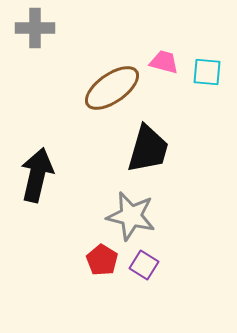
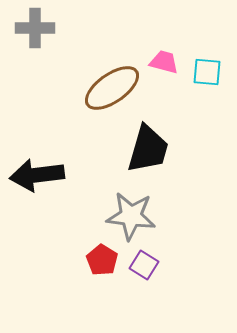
black arrow: rotated 110 degrees counterclockwise
gray star: rotated 6 degrees counterclockwise
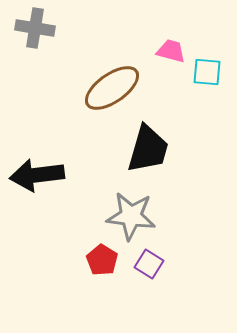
gray cross: rotated 9 degrees clockwise
pink trapezoid: moved 7 px right, 11 px up
purple square: moved 5 px right, 1 px up
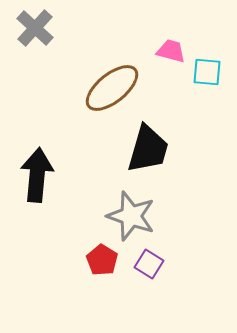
gray cross: rotated 33 degrees clockwise
brown ellipse: rotated 4 degrees counterclockwise
black arrow: rotated 102 degrees clockwise
gray star: rotated 12 degrees clockwise
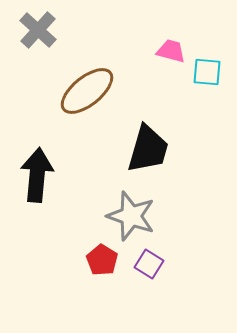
gray cross: moved 3 px right, 2 px down
brown ellipse: moved 25 px left, 3 px down
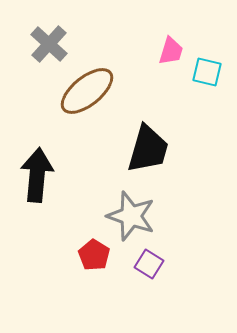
gray cross: moved 11 px right, 14 px down
pink trapezoid: rotated 92 degrees clockwise
cyan square: rotated 8 degrees clockwise
red pentagon: moved 8 px left, 5 px up
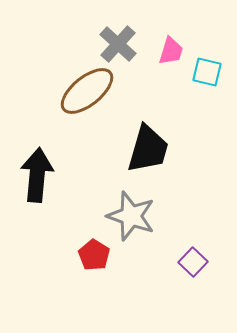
gray cross: moved 69 px right
purple square: moved 44 px right, 2 px up; rotated 12 degrees clockwise
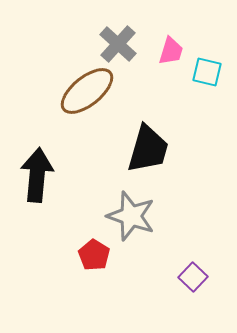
purple square: moved 15 px down
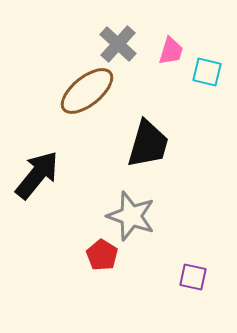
black trapezoid: moved 5 px up
black arrow: rotated 34 degrees clockwise
red pentagon: moved 8 px right
purple square: rotated 32 degrees counterclockwise
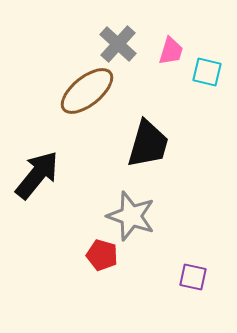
red pentagon: rotated 16 degrees counterclockwise
